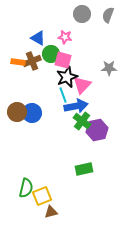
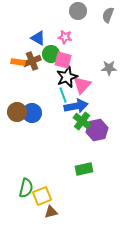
gray circle: moved 4 px left, 3 px up
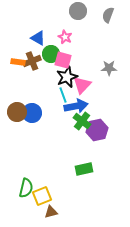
pink star: rotated 16 degrees clockwise
